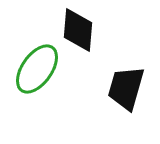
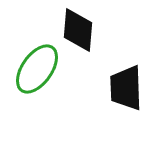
black trapezoid: rotated 18 degrees counterclockwise
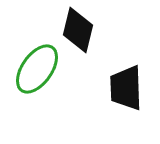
black diamond: rotated 9 degrees clockwise
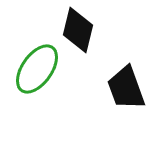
black trapezoid: rotated 18 degrees counterclockwise
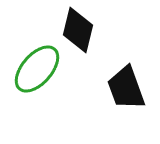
green ellipse: rotated 6 degrees clockwise
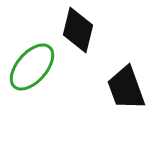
green ellipse: moved 5 px left, 2 px up
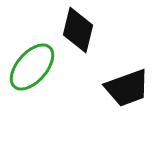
black trapezoid: moved 1 px right; rotated 90 degrees counterclockwise
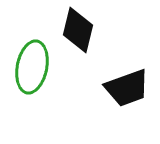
green ellipse: rotated 30 degrees counterclockwise
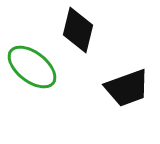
green ellipse: rotated 63 degrees counterclockwise
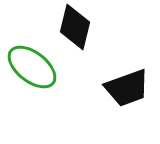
black diamond: moved 3 px left, 3 px up
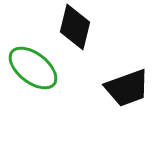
green ellipse: moved 1 px right, 1 px down
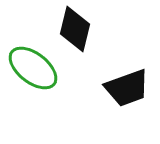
black diamond: moved 2 px down
